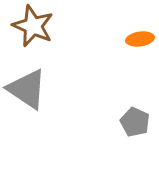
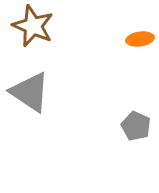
gray triangle: moved 3 px right, 3 px down
gray pentagon: moved 1 px right, 4 px down
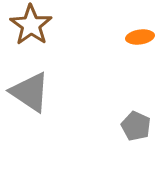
brown star: moved 2 px left, 1 px up; rotated 12 degrees clockwise
orange ellipse: moved 2 px up
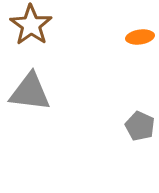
gray triangle: rotated 27 degrees counterclockwise
gray pentagon: moved 4 px right
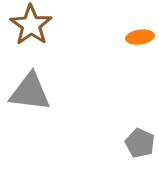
gray pentagon: moved 17 px down
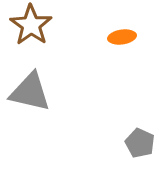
orange ellipse: moved 18 px left
gray triangle: rotated 6 degrees clockwise
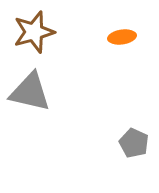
brown star: moved 3 px right, 7 px down; rotated 21 degrees clockwise
gray pentagon: moved 6 px left
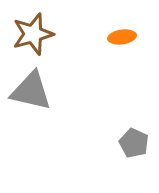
brown star: moved 1 px left, 2 px down
gray triangle: moved 1 px right, 1 px up
